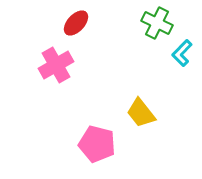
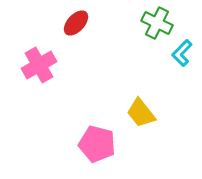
pink cross: moved 17 px left
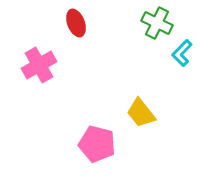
red ellipse: rotated 64 degrees counterclockwise
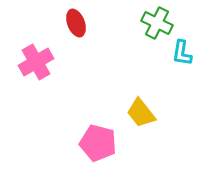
cyan L-shape: rotated 36 degrees counterclockwise
pink cross: moved 3 px left, 3 px up
pink pentagon: moved 1 px right, 1 px up
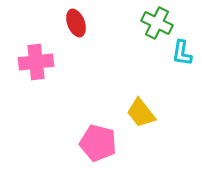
pink cross: rotated 24 degrees clockwise
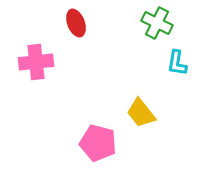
cyan L-shape: moved 5 px left, 10 px down
